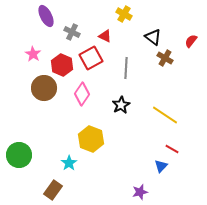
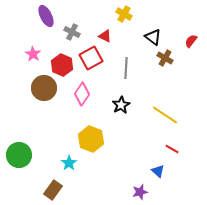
blue triangle: moved 3 px left, 5 px down; rotated 32 degrees counterclockwise
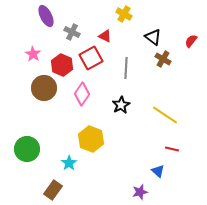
brown cross: moved 2 px left, 1 px down
red line: rotated 16 degrees counterclockwise
green circle: moved 8 px right, 6 px up
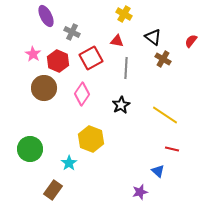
red triangle: moved 12 px right, 5 px down; rotated 16 degrees counterclockwise
red hexagon: moved 4 px left, 4 px up
green circle: moved 3 px right
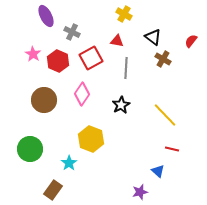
brown circle: moved 12 px down
yellow line: rotated 12 degrees clockwise
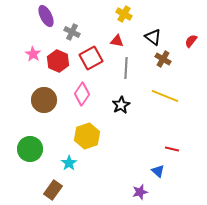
yellow line: moved 19 px up; rotated 24 degrees counterclockwise
yellow hexagon: moved 4 px left, 3 px up; rotated 20 degrees clockwise
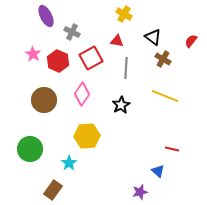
yellow hexagon: rotated 15 degrees clockwise
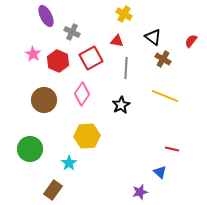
blue triangle: moved 2 px right, 1 px down
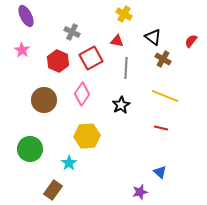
purple ellipse: moved 20 px left
pink star: moved 11 px left, 4 px up
red line: moved 11 px left, 21 px up
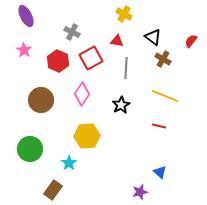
pink star: moved 2 px right
brown circle: moved 3 px left
red line: moved 2 px left, 2 px up
